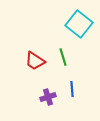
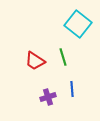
cyan square: moved 1 px left
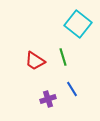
blue line: rotated 28 degrees counterclockwise
purple cross: moved 2 px down
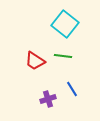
cyan square: moved 13 px left
green line: moved 1 px up; rotated 66 degrees counterclockwise
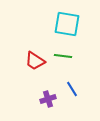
cyan square: moved 2 px right; rotated 28 degrees counterclockwise
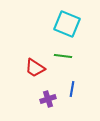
cyan square: rotated 12 degrees clockwise
red trapezoid: moved 7 px down
blue line: rotated 42 degrees clockwise
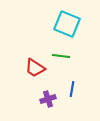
green line: moved 2 px left
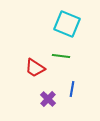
purple cross: rotated 28 degrees counterclockwise
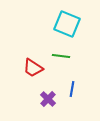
red trapezoid: moved 2 px left
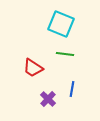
cyan square: moved 6 px left
green line: moved 4 px right, 2 px up
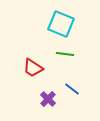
blue line: rotated 63 degrees counterclockwise
